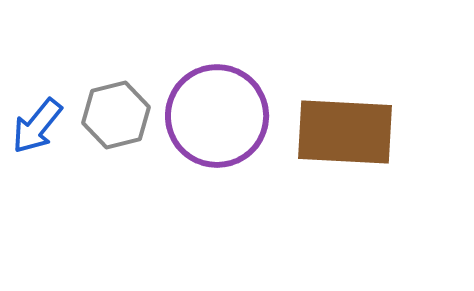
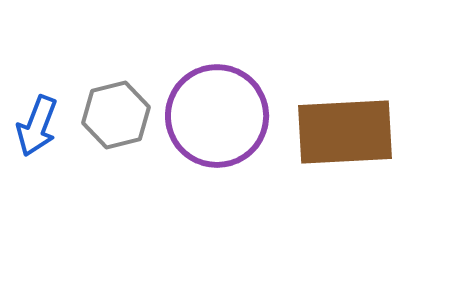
blue arrow: rotated 18 degrees counterclockwise
brown rectangle: rotated 6 degrees counterclockwise
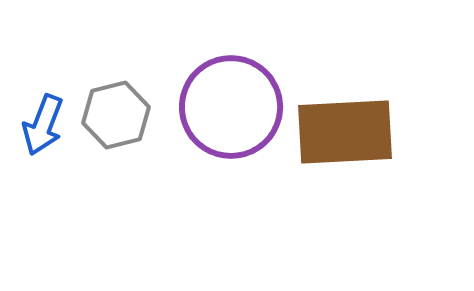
purple circle: moved 14 px right, 9 px up
blue arrow: moved 6 px right, 1 px up
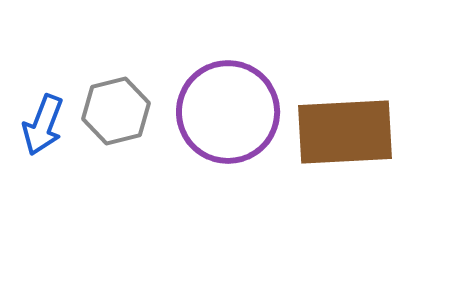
purple circle: moved 3 px left, 5 px down
gray hexagon: moved 4 px up
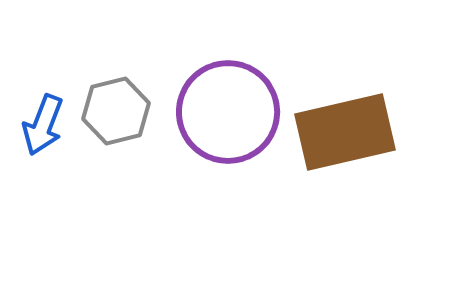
brown rectangle: rotated 10 degrees counterclockwise
